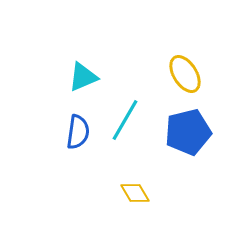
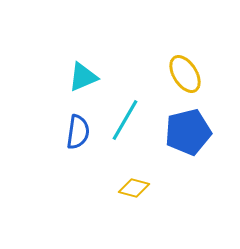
yellow diamond: moved 1 px left, 5 px up; rotated 44 degrees counterclockwise
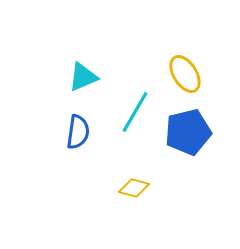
cyan line: moved 10 px right, 8 px up
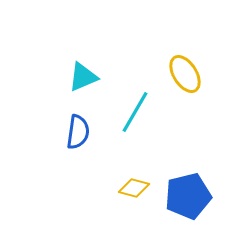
blue pentagon: moved 64 px down
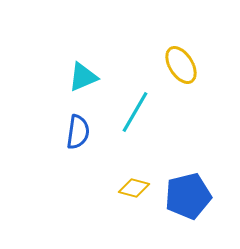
yellow ellipse: moved 4 px left, 9 px up
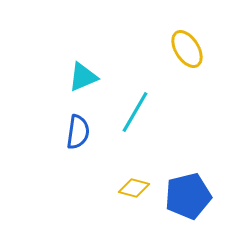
yellow ellipse: moved 6 px right, 16 px up
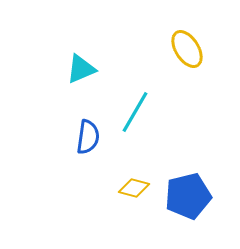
cyan triangle: moved 2 px left, 8 px up
blue semicircle: moved 10 px right, 5 px down
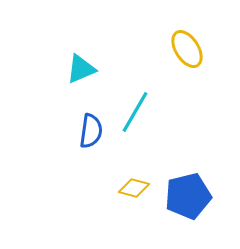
blue semicircle: moved 3 px right, 6 px up
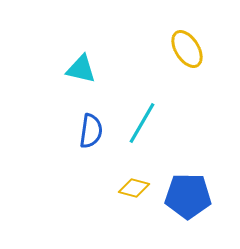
cyan triangle: rotated 36 degrees clockwise
cyan line: moved 7 px right, 11 px down
blue pentagon: rotated 15 degrees clockwise
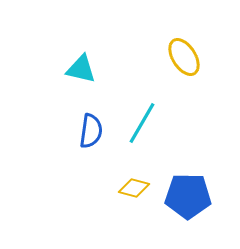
yellow ellipse: moved 3 px left, 8 px down
